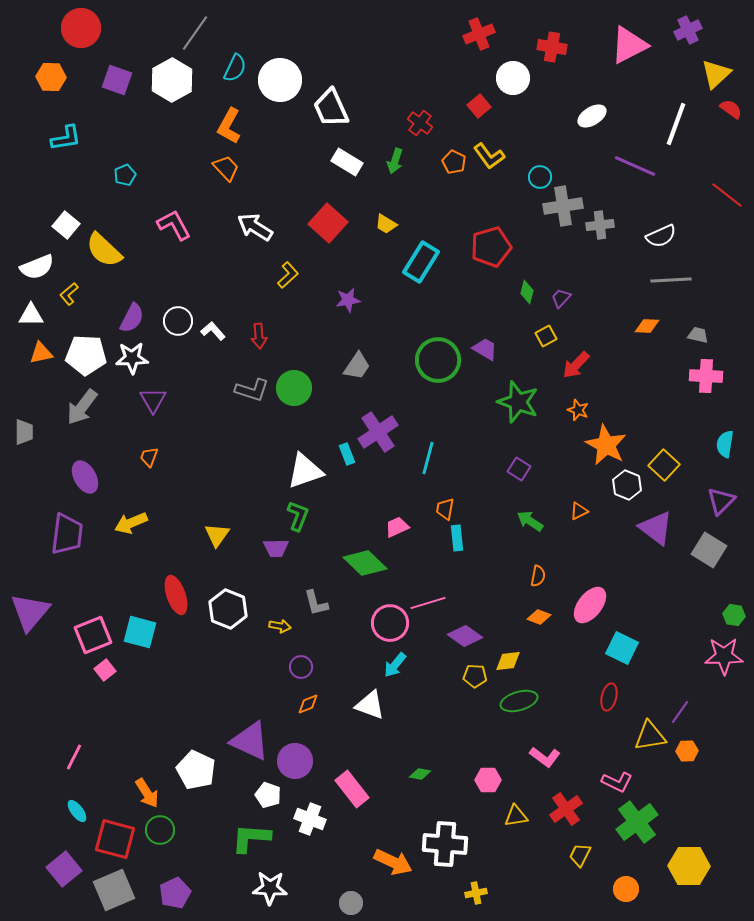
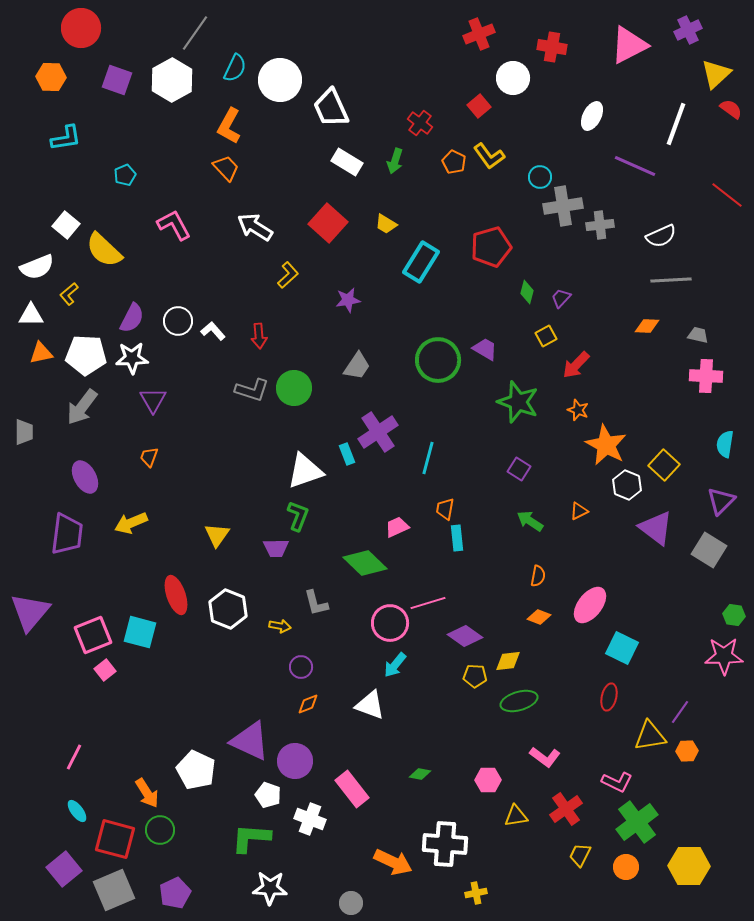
white ellipse at (592, 116): rotated 32 degrees counterclockwise
orange circle at (626, 889): moved 22 px up
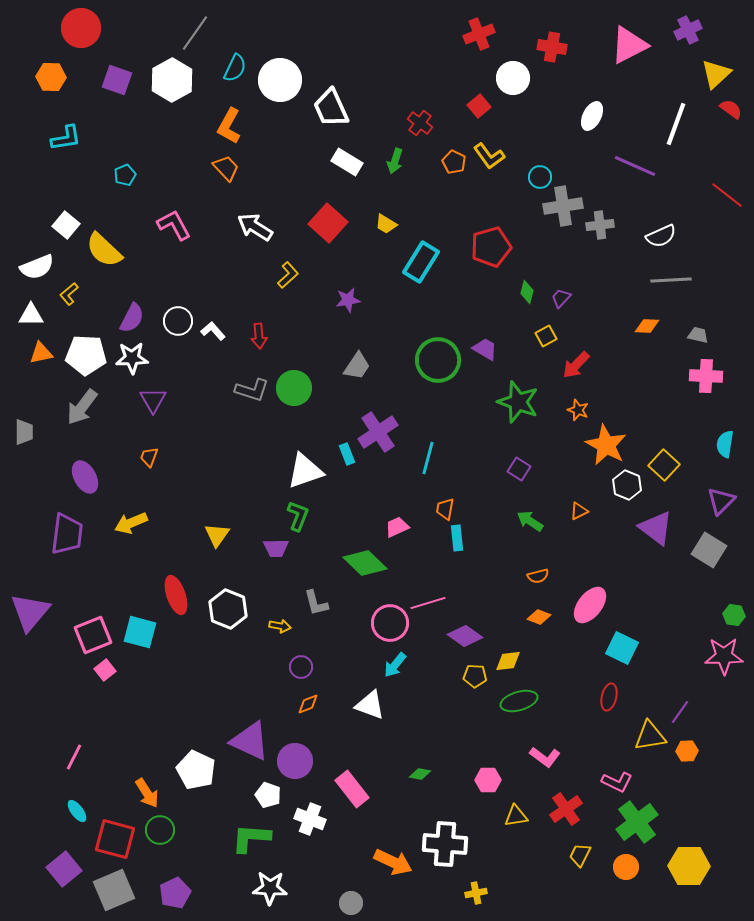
orange semicircle at (538, 576): rotated 65 degrees clockwise
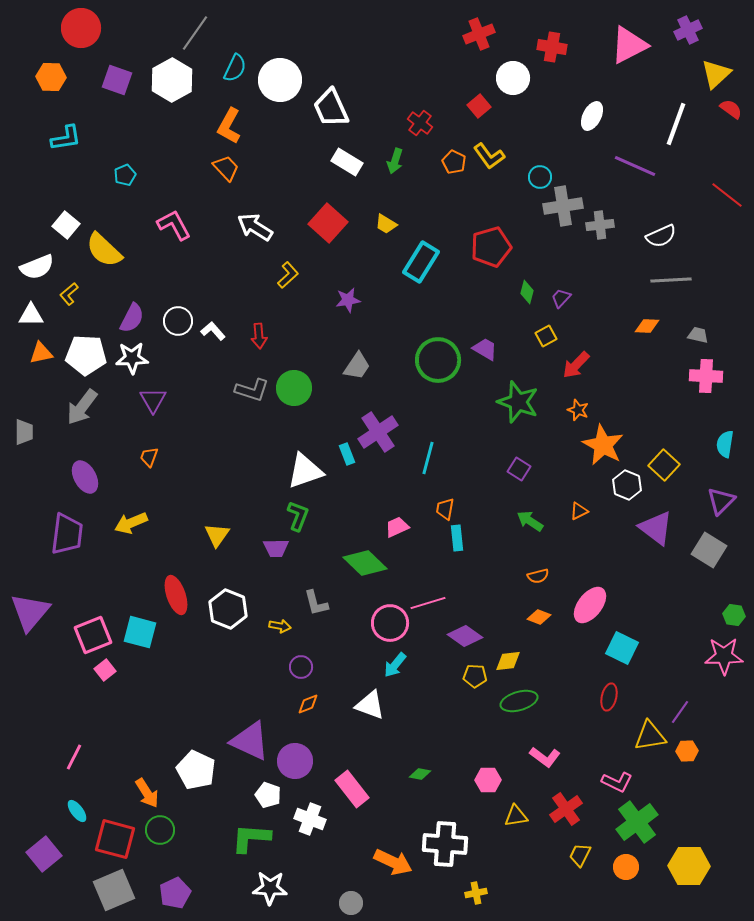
orange star at (606, 445): moved 3 px left
purple square at (64, 869): moved 20 px left, 15 px up
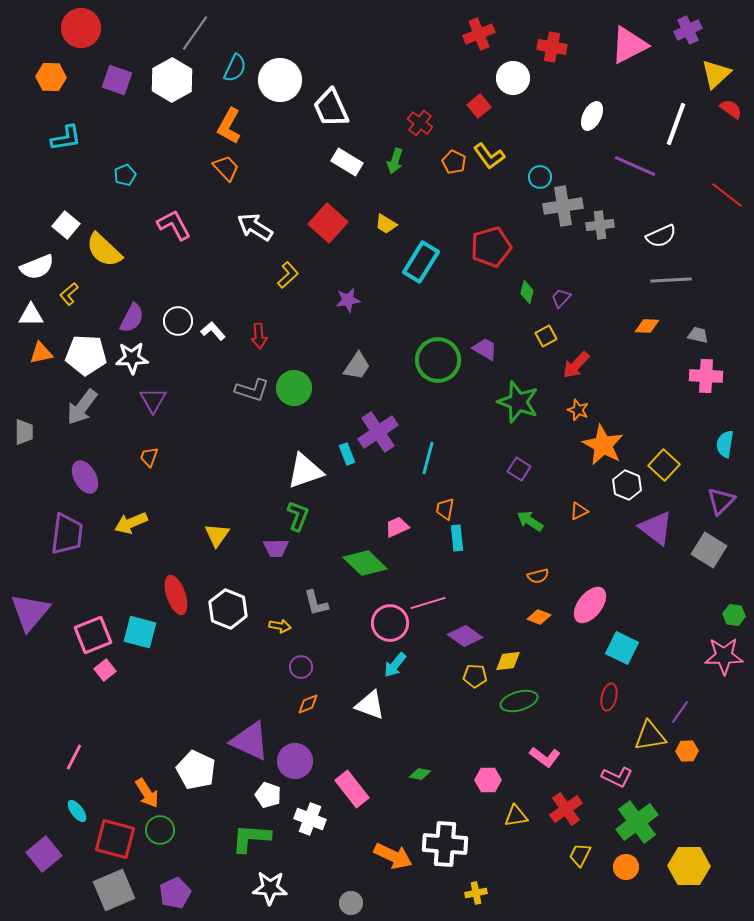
pink L-shape at (617, 782): moved 5 px up
orange arrow at (393, 862): moved 6 px up
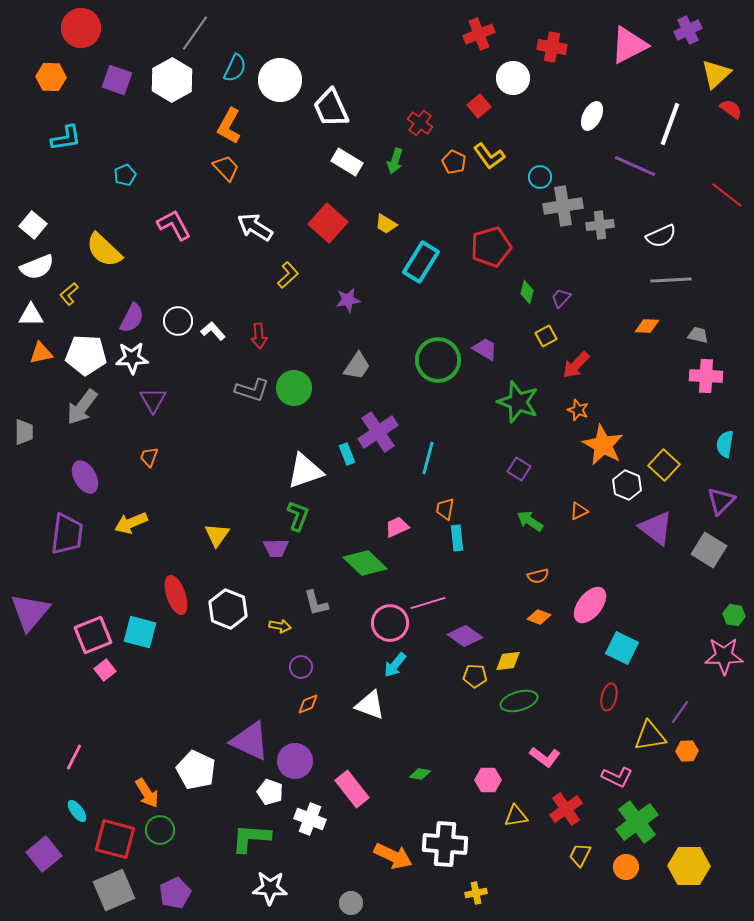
white line at (676, 124): moved 6 px left
white square at (66, 225): moved 33 px left
white pentagon at (268, 795): moved 2 px right, 3 px up
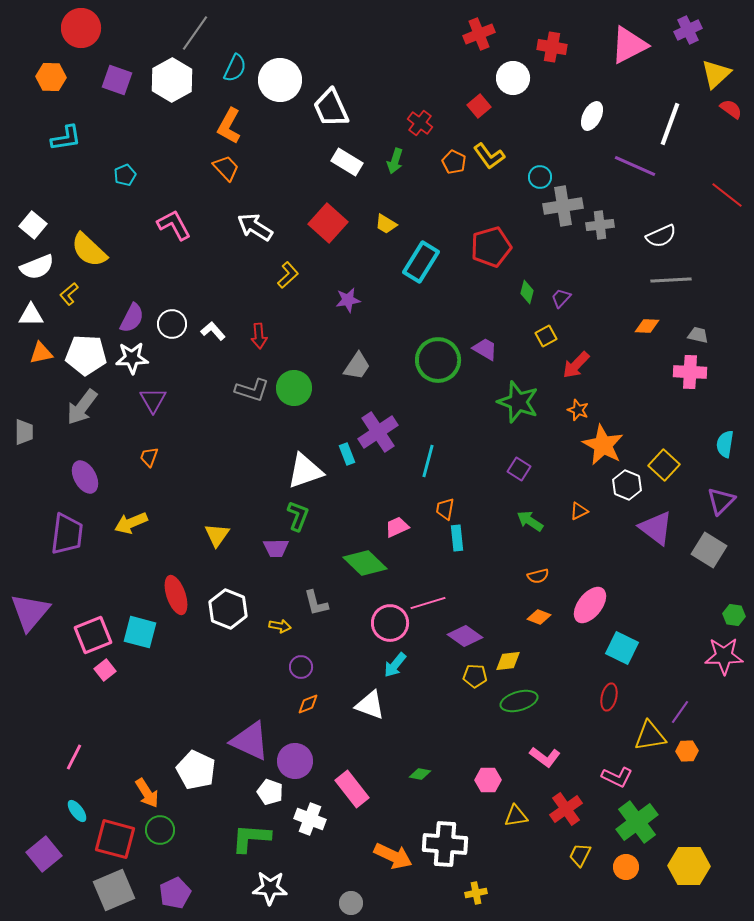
yellow semicircle at (104, 250): moved 15 px left
white circle at (178, 321): moved 6 px left, 3 px down
pink cross at (706, 376): moved 16 px left, 4 px up
cyan line at (428, 458): moved 3 px down
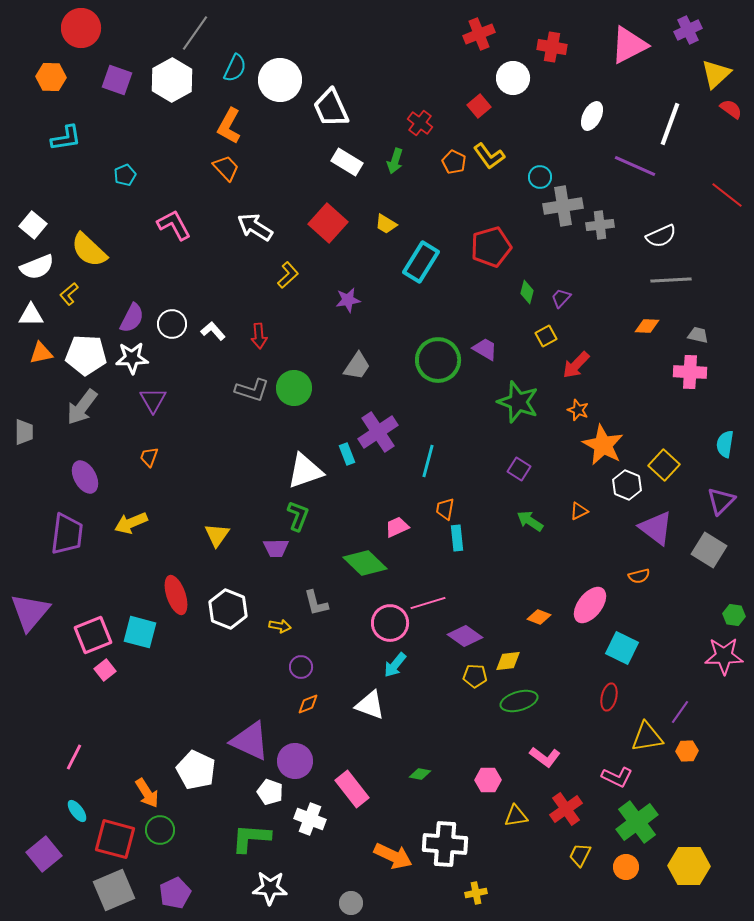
orange semicircle at (538, 576): moved 101 px right
yellow triangle at (650, 736): moved 3 px left, 1 px down
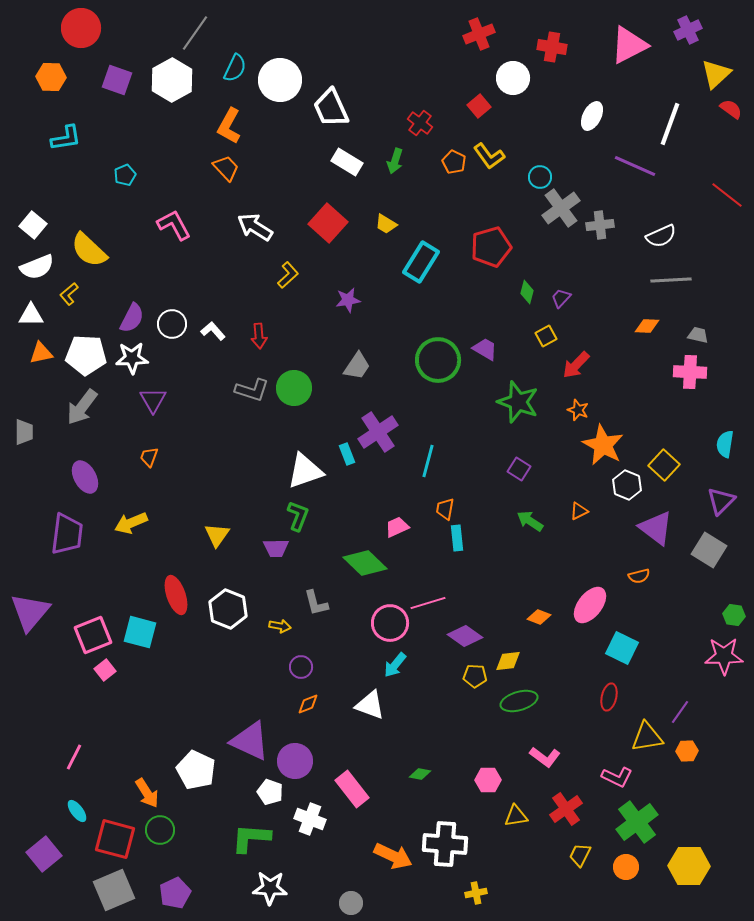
gray cross at (563, 206): moved 2 px left, 2 px down; rotated 27 degrees counterclockwise
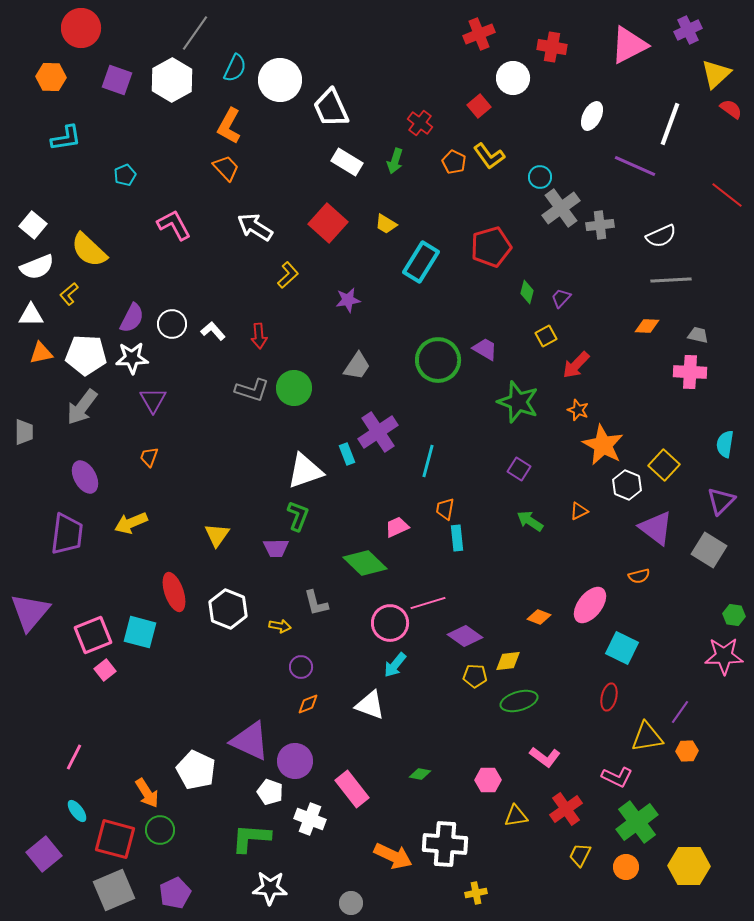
red ellipse at (176, 595): moved 2 px left, 3 px up
